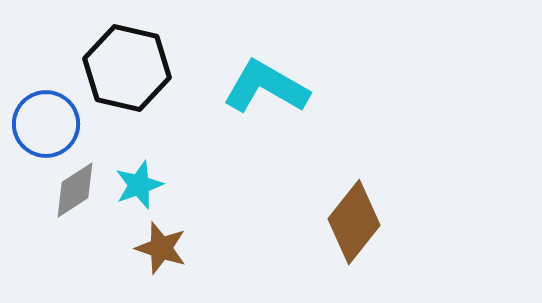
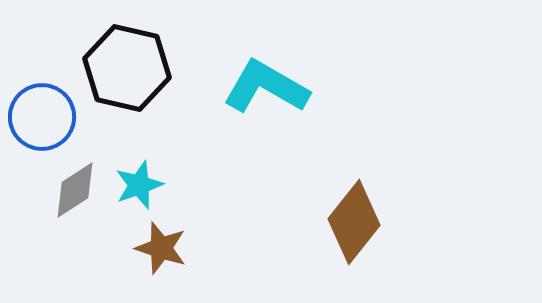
blue circle: moved 4 px left, 7 px up
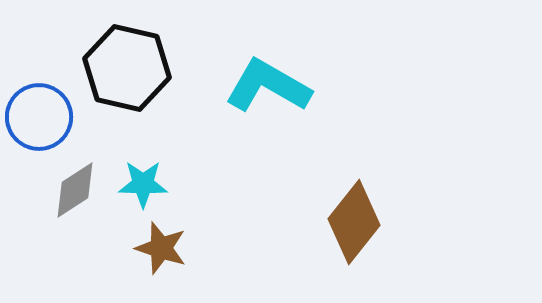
cyan L-shape: moved 2 px right, 1 px up
blue circle: moved 3 px left
cyan star: moved 4 px right, 1 px up; rotated 21 degrees clockwise
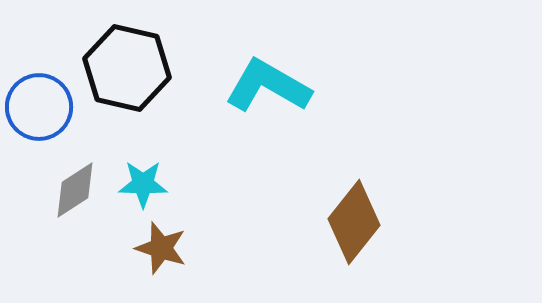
blue circle: moved 10 px up
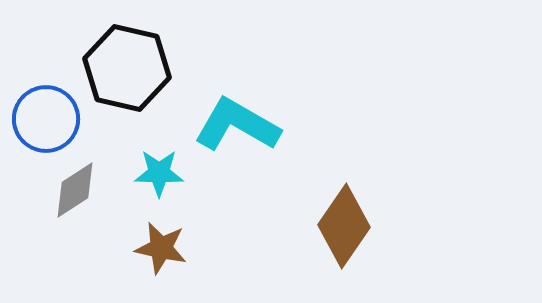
cyan L-shape: moved 31 px left, 39 px down
blue circle: moved 7 px right, 12 px down
cyan star: moved 16 px right, 11 px up
brown diamond: moved 10 px left, 4 px down; rotated 4 degrees counterclockwise
brown star: rotated 6 degrees counterclockwise
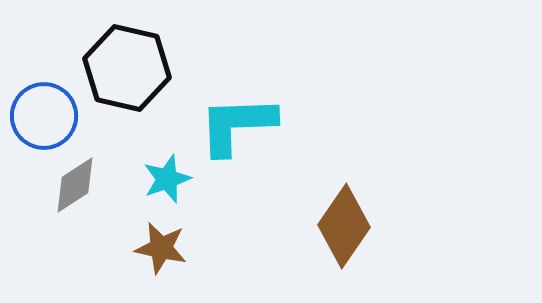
blue circle: moved 2 px left, 3 px up
cyan L-shape: rotated 32 degrees counterclockwise
cyan star: moved 8 px right, 6 px down; rotated 21 degrees counterclockwise
gray diamond: moved 5 px up
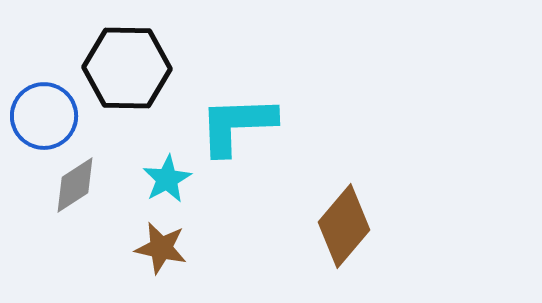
black hexagon: rotated 12 degrees counterclockwise
cyan star: rotated 9 degrees counterclockwise
brown diamond: rotated 6 degrees clockwise
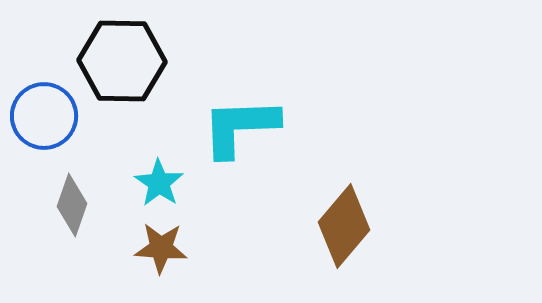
black hexagon: moved 5 px left, 7 px up
cyan L-shape: moved 3 px right, 2 px down
cyan star: moved 8 px left, 4 px down; rotated 9 degrees counterclockwise
gray diamond: moved 3 px left, 20 px down; rotated 38 degrees counterclockwise
brown star: rotated 8 degrees counterclockwise
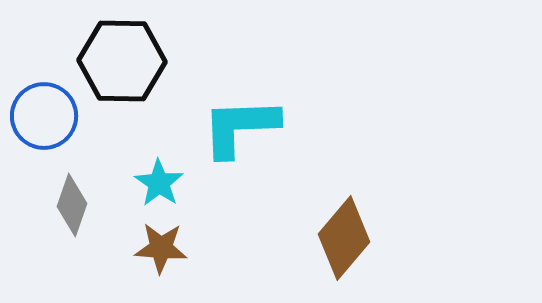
brown diamond: moved 12 px down
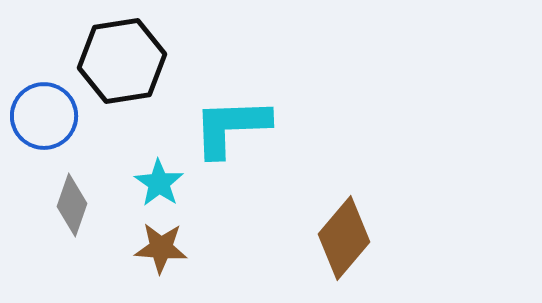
black hexagon: rotated 10 degrees counterclockwise
cyan L-shape: moved 9 px left
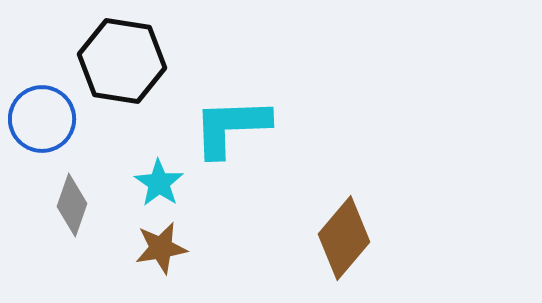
black hexagon: rotated 18 degrees clockwise
blue circle: moved 2 px left, 3 px down
brown star: rotated 14 degrees counterclockwise
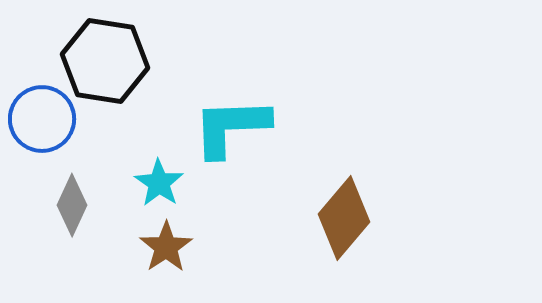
black hexagon: moved 17 px left
gray diamond: rotated 6 degrees clockwise
brown diamond: moved 20 px up
brown star: moved 5 px right, 1 px up; rotated 24 degrees counterclockwise
